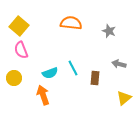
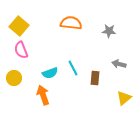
gray star: rotated 16 degrees counterclockwise
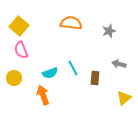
gray star: rotated 24 degrees counterclockwise
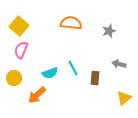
pink semicircle: rotated 42 degrees clockwise
orange arrow: moved 6 px left; rotated 114 degrees counterclockwise
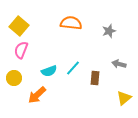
cyan line: rotated 70 degrees clockwise
cyan semicircle: moved 1 px left, 2 px up
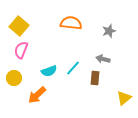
gray arrow: moved 16 px left, 5 px up
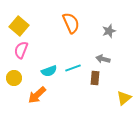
orange semicircle: rotated 60 degrees clockwise
cyan line: rotated 28 degrees clockwise
